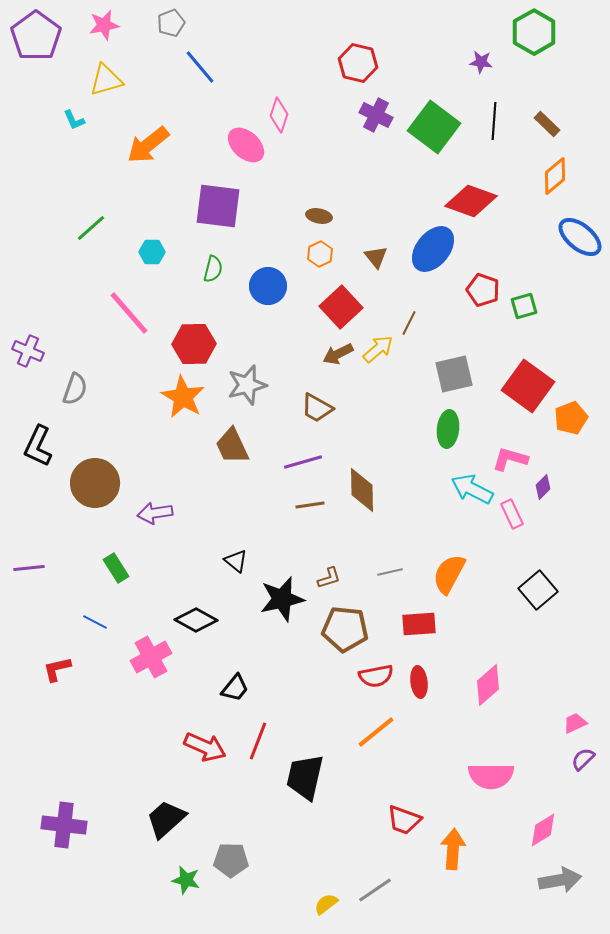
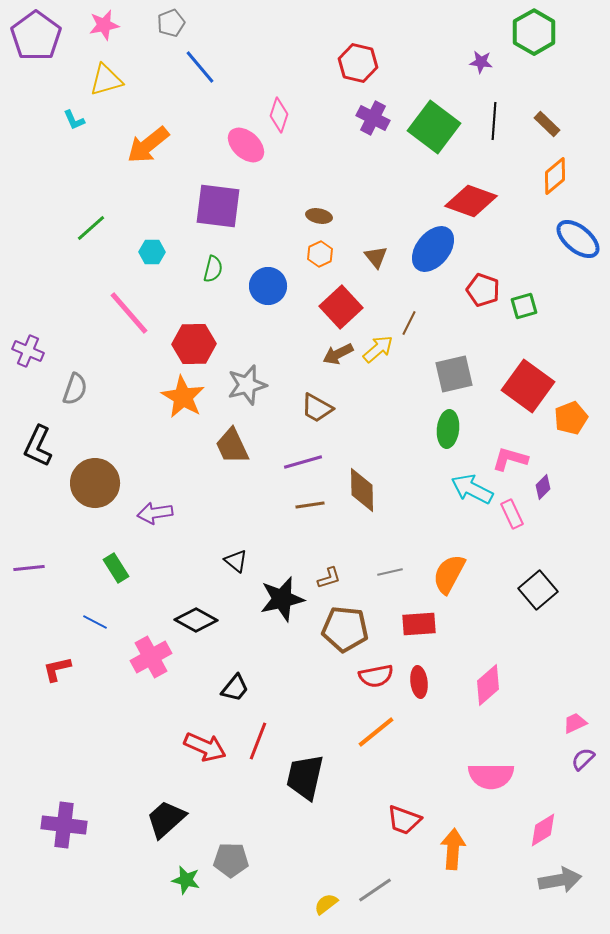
purple cross at (376, 115): moved 3 px left, 3 px down
blue ellipse at (580, 237): moved 2 px left, 2 px down
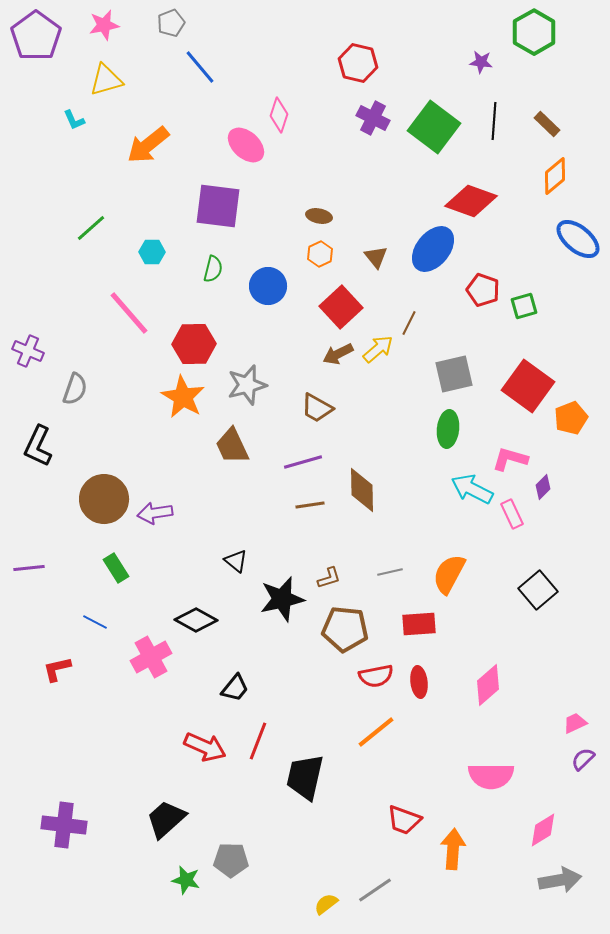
brown circle at (95, 483): moved 9 px right, 16 px down
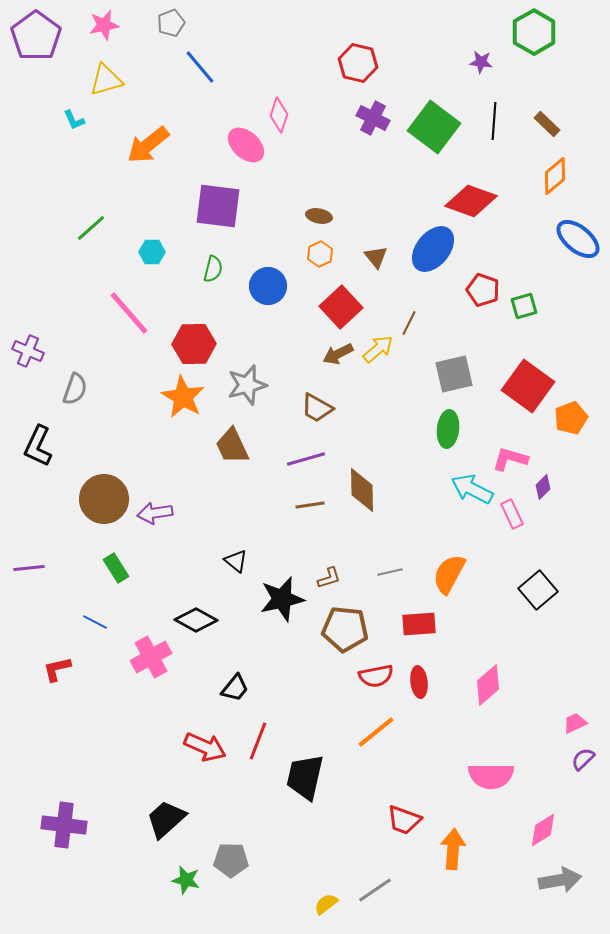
purple line at (303, 462): moved 3 px right, 3 px up
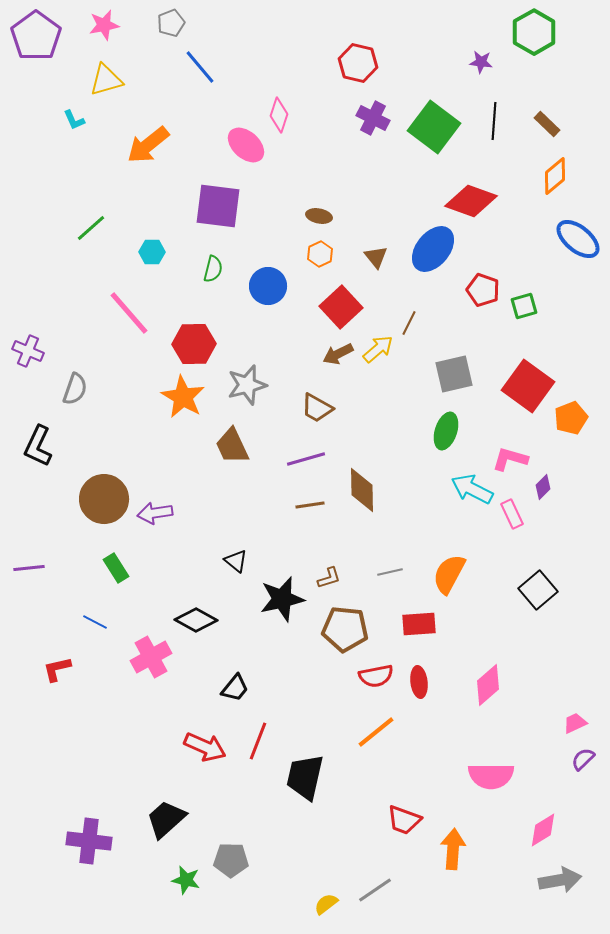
green ellipse at (448, 429): moved 2 px left, 2 px down; rotated 12 degrees clockwise
purple cross at (64, 825): moved 25 px right, 16 px down
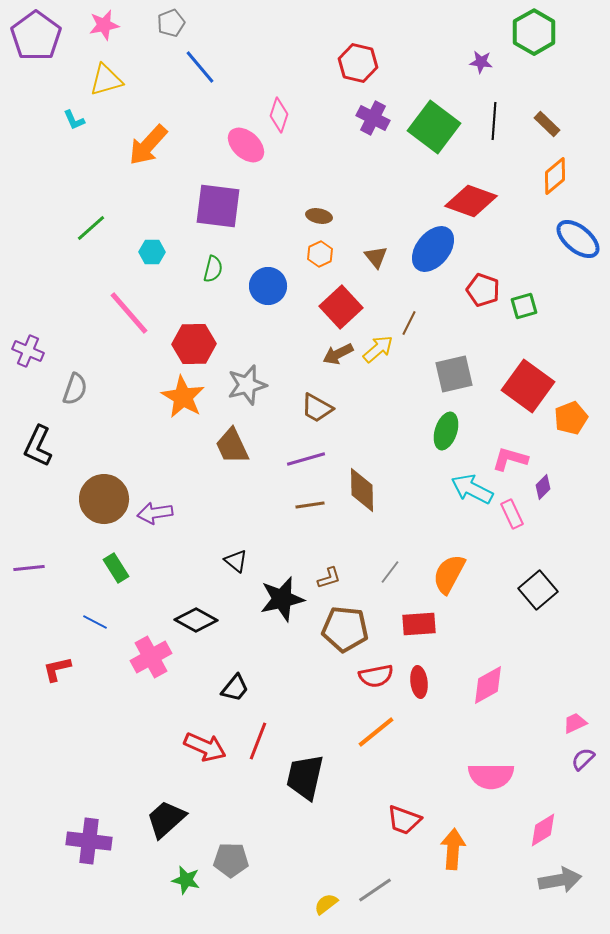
orange arrow at (148, 145): rotated 9 degrees counterclockwise
gray line at (390, 572): rotated 40 degrees counterclockwise
pink diamond at (488, 685): rotated 12 degrees clockwise
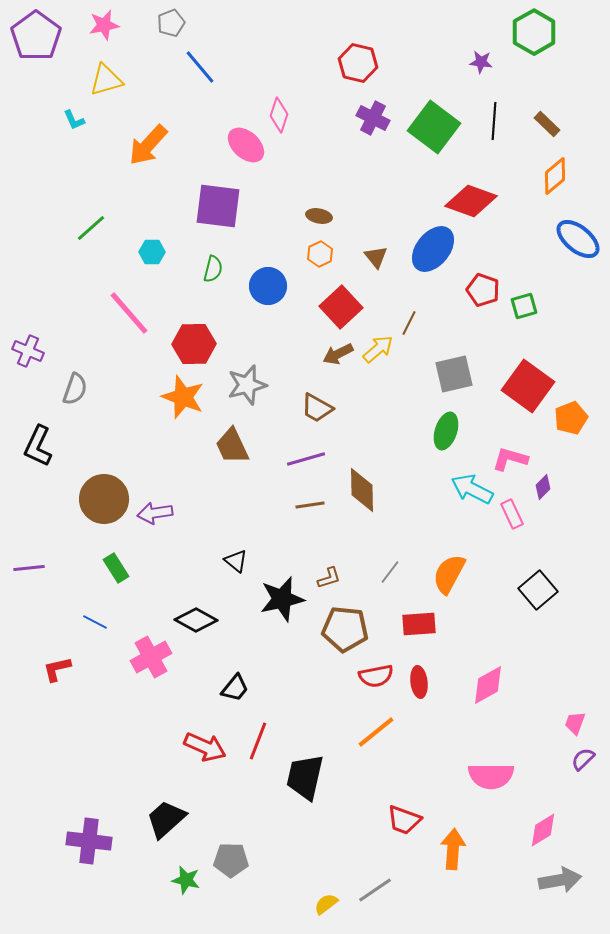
orange star at (183, 397): rotated 9 degrees counterclockwise
pink trapezoid at (575, 723): rotated 45 degrees counterclockwise
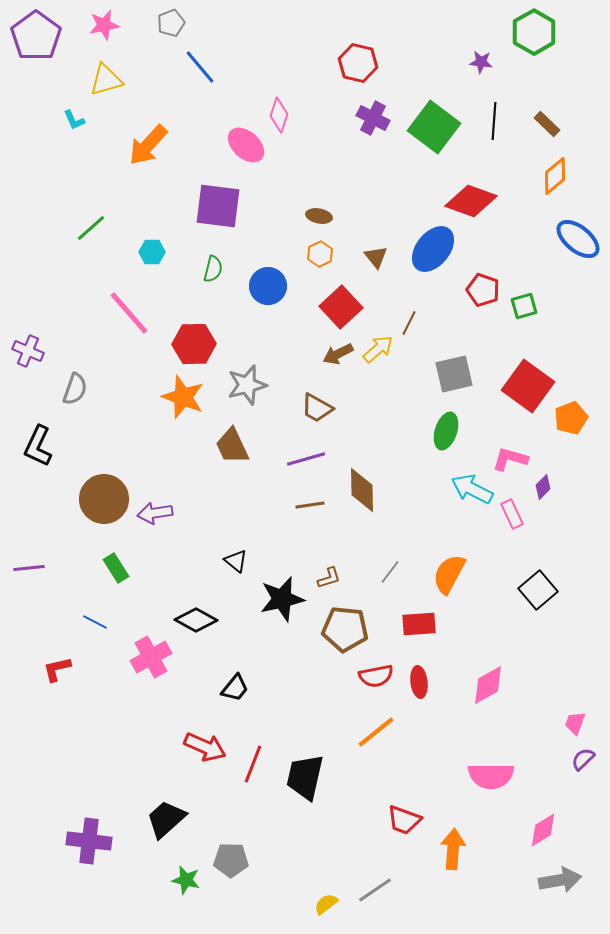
red line at (258, 741): moved 5 px left, 23 px down
